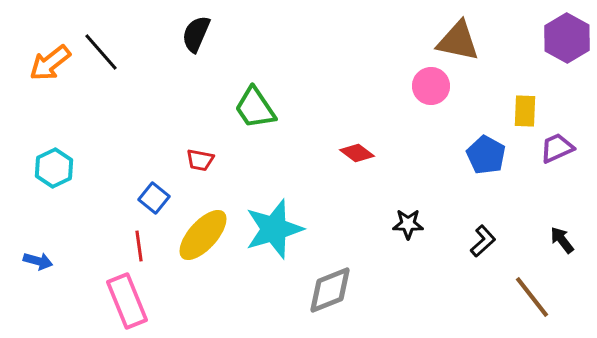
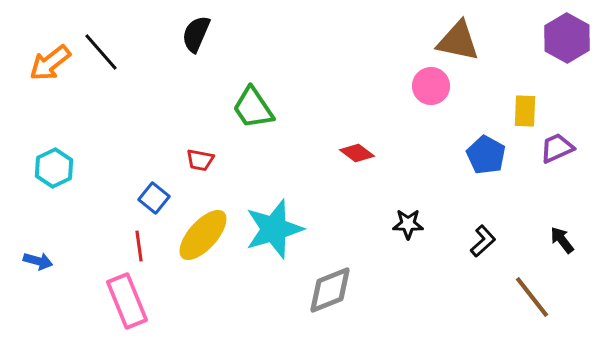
green trapezoid: moved 2 px left
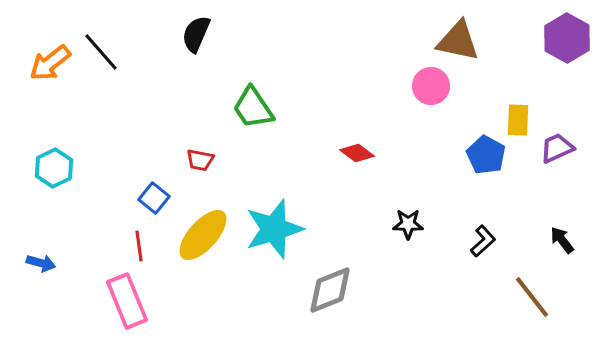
yellow rectangle: moved 7 px left, 9 px down
blue arrow: moved 3 px right, 2 px down
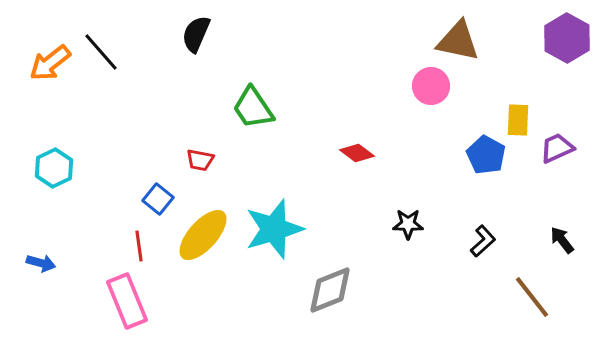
blue square: moved 4 px right, 1 px down
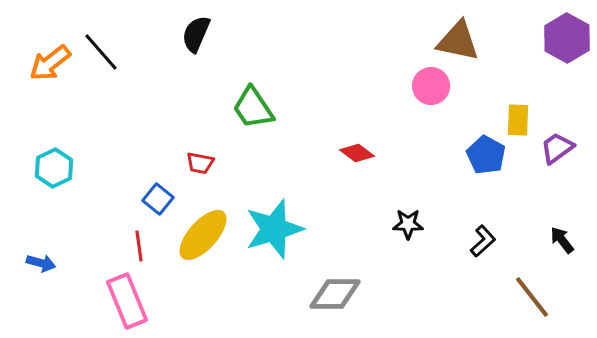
purple trapezoid: rotated 12 degrees counterclockwise
red trapezoid: moved 3 px down
gray diamond: moved 5 px right, 4 px down; rotated 22 degrees clockwise
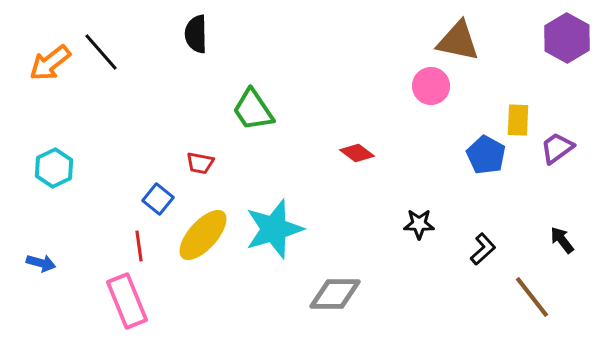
black semicircle: rotated 24 degrees counterclockwise
green trapezoid: moved 2 px down
black star: moved 11 px right
black L-shape: moved 8 px down
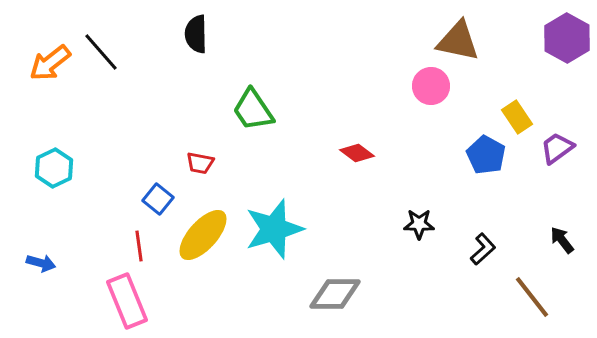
yellow rectangle: moved 1 px left, 3 px up; rotated 36 degrees counterclockwise
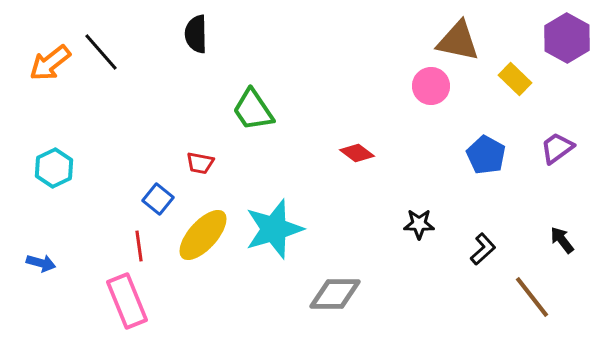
yellow rectangle: moved 2 px left, 38 px up; rotated 12 degrees counterclockwise
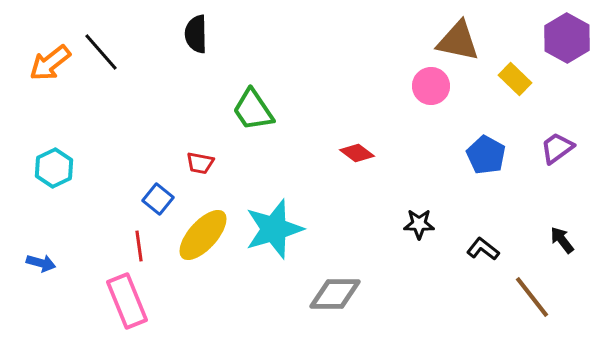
black L-shape: rotated 100 degrees counterclockwise
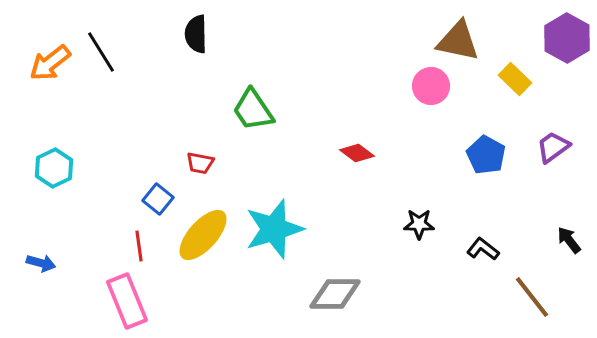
black line: rotated 9 degrees clockwise
purple trapezoid: moved 4 px left, 1 px up
black arrow: moved 7 px right
